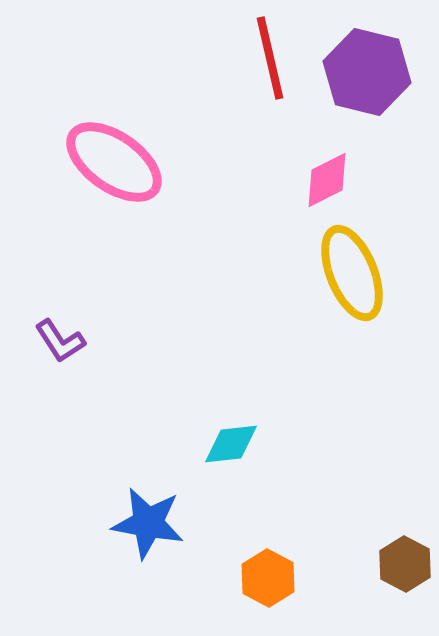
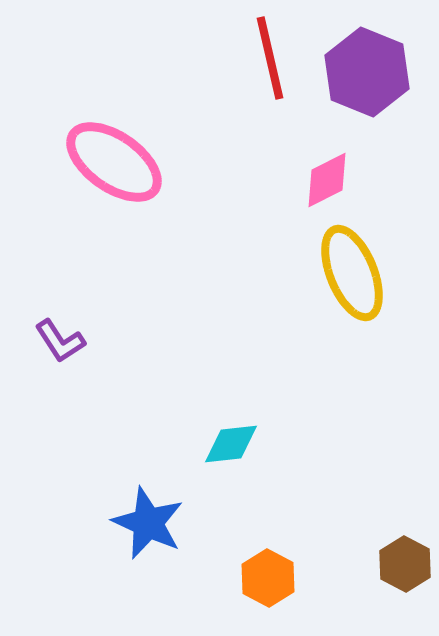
purple hexagon: rotated 8 degrees clockwise
blue star: rotated 14 degrees clockwise
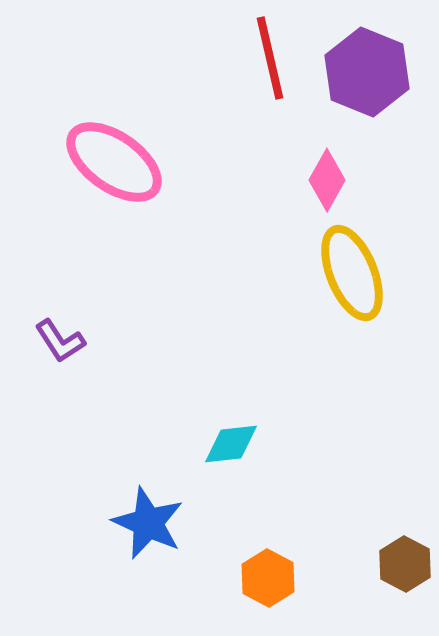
pink diamond: rotated 34 degrees counterclockwise
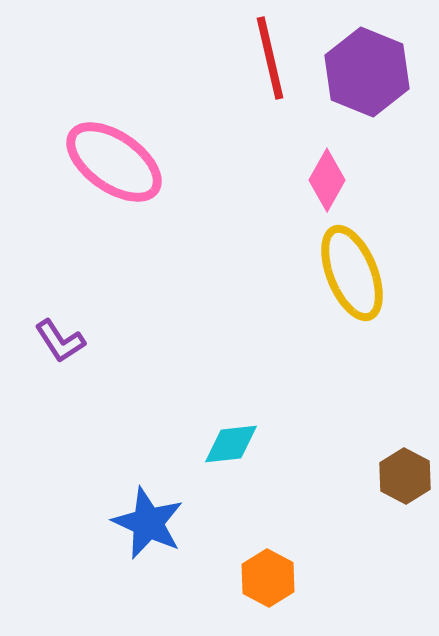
brown hexagon: moved 88 px up
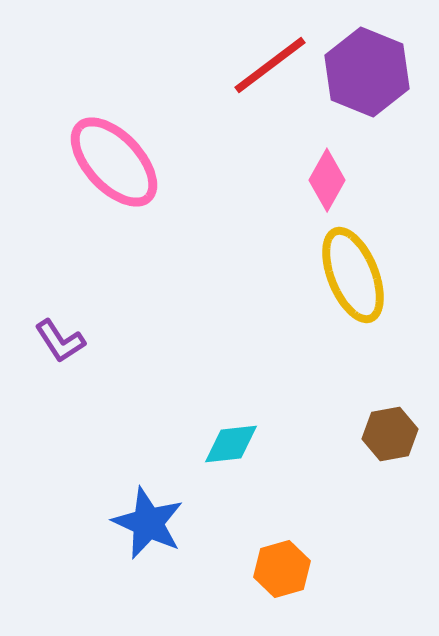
red line: moved 7 px down; rotated 66 degrees clockwise
pink ellipse: rotated 12 degrees clockwise
yellow ellipse: moved 1 px right, 2 px down
brown hexagon: moved 15 px left, 42 px up; rotated 22 degrees clockwise
orange hexagon: moved 14 px right, 9 px up; rotated 16 degrees clockwise
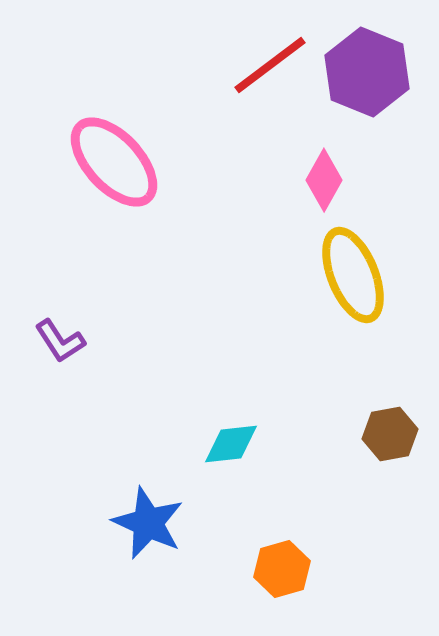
pink diamond: moved 3 px left
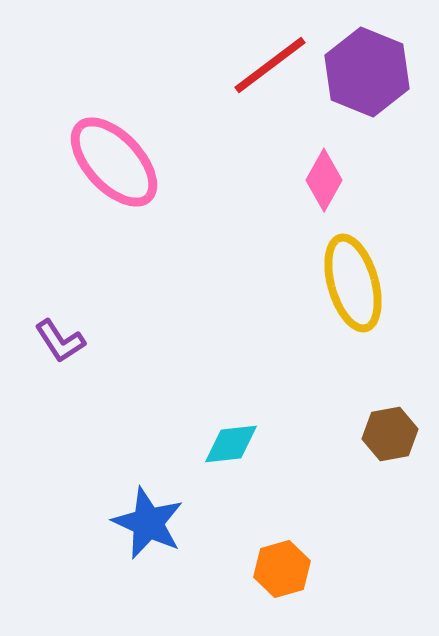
yellow ellipse: moved 8 px down; rotated 6 degrees clockwise
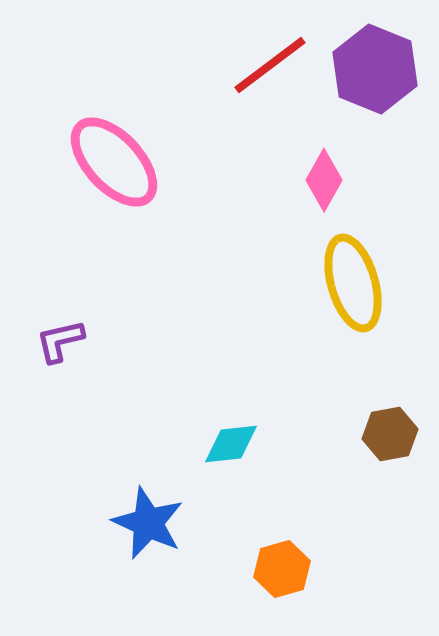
purple hexagon: moved 8 px right, 3 px up
purple L-shape: rotated 110 degrees clockwise
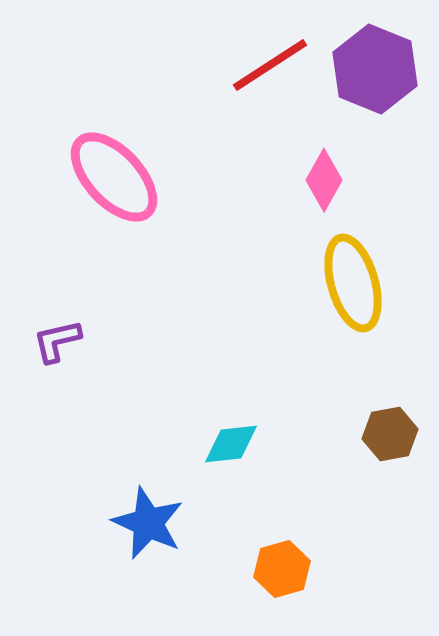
red line: rotated 4 degrees clockwise
pink ellipse: moved 15 px down
purple L-shape: moved 3 px left
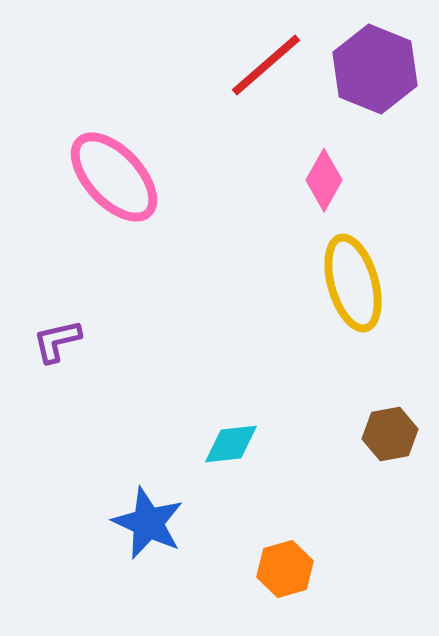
red line: moved 4 px left; rotated 8 degrees counterclockwise
orange hexagon: moved 3 px right
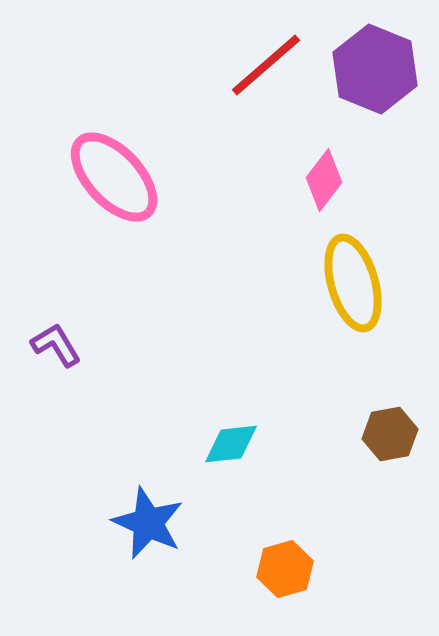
pink diamond: rotated 8 degrees clockwise
purple L-shape: moved 1 px left, 4 px down; rotated 72 degrees clockwise
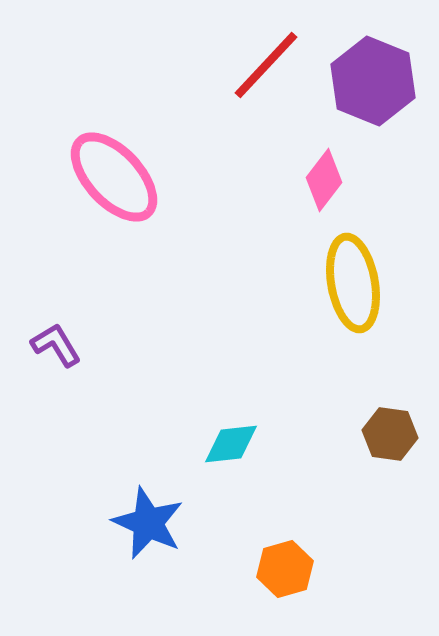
red line: rotated 6 degrees counterclockwise
purple hexagon: moved 2 px left, 12 px down
yellow ellipse: rotated 6 degrees clockwise
brown hexagon: rotated 18 degrees clockwise
